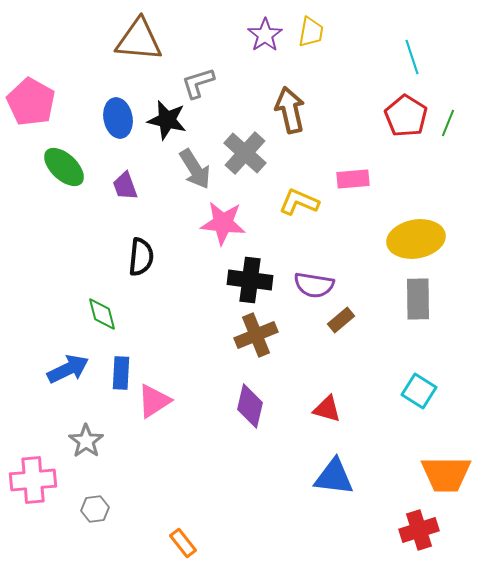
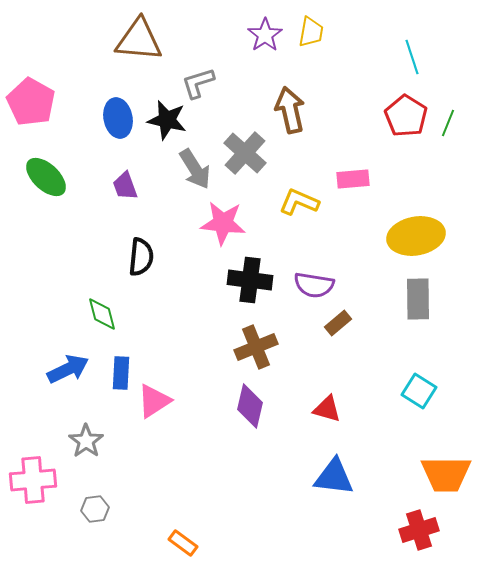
green ellipse: moved 18 px left, 10 px down
yellow ellipse: moved 3 px up
brown rectangle: moved 3 px left, 3 px down
brown cross: moved 12 px down
orange rectangle: rotated 16 degrees counterclockwise
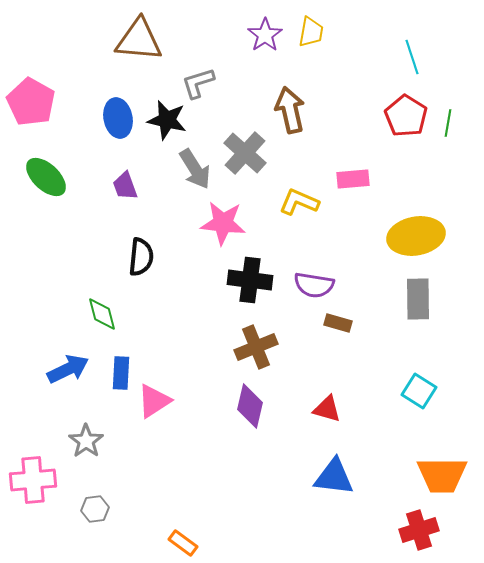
green line: rotated 12 degrees counterclockwise
brown rectangle: rotated 56 degrees clockwise
orange trapezoid: moved 4 px left, 1 px down
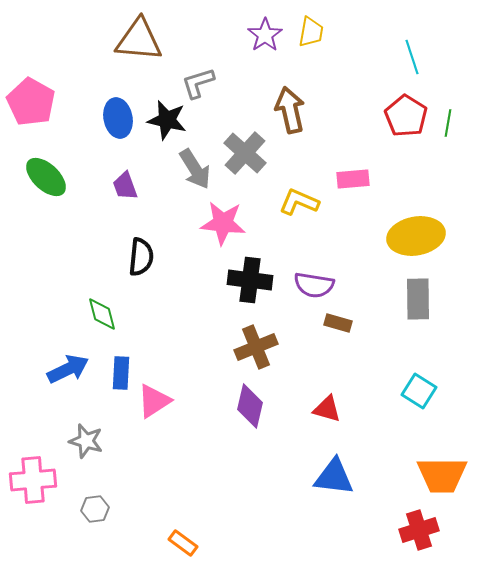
gray star: rotated 20 degrees counterclockwise
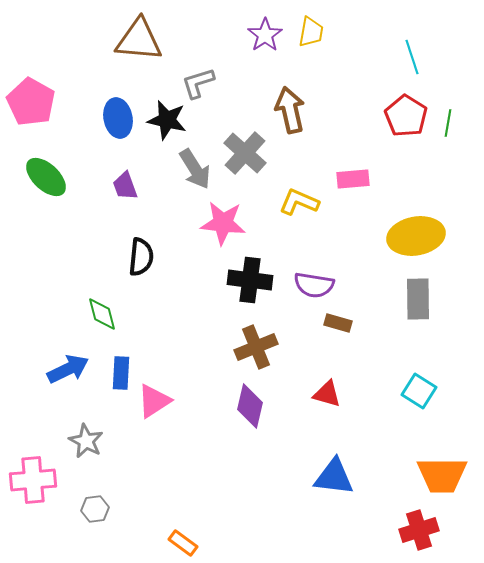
red triangle: moved 15 px up
gray star: rotated 12 degrees clockwise
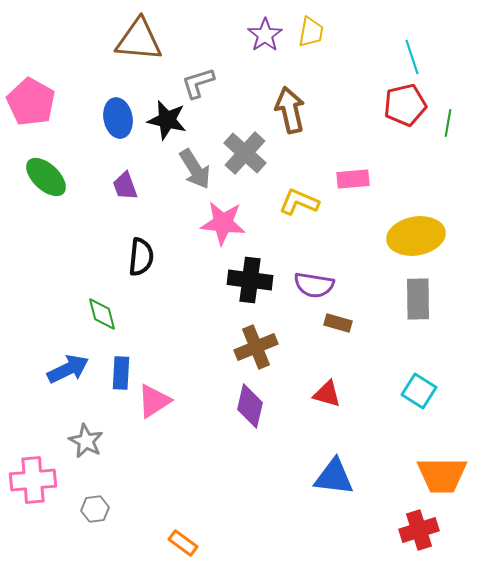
red pentagon: moved 1 px left, 11 px up; rotated 27 degrees clockwise
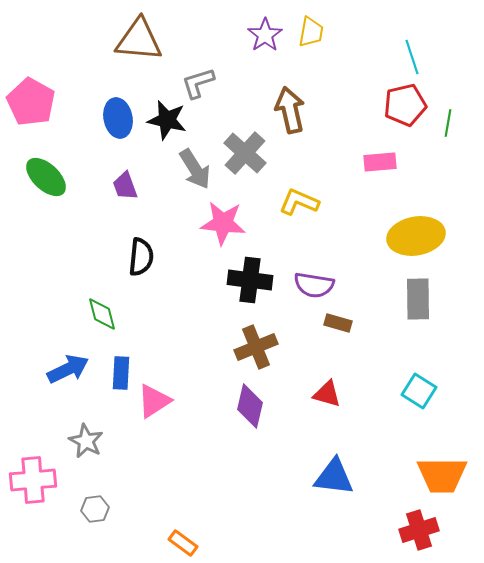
pink rectangle: moved 27 px right, 17 px up
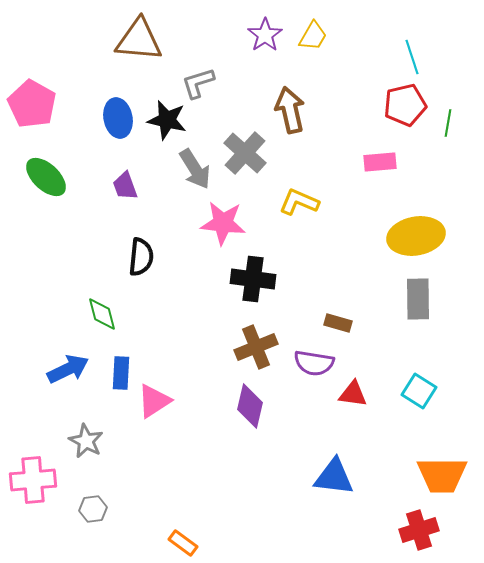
yellow trapezoid: moved 2 px right, 4 px down; rotated 20 degrees clockwise
pink pentagon: moved 1 px right, 2 px down
black cross: moved 3 px right, 1 px up
purple semicircle: moved 78 px down
red triangle: moved 26 px right; rotated 8 degrees counterclockwise
gray hexagon: moved 2 px left
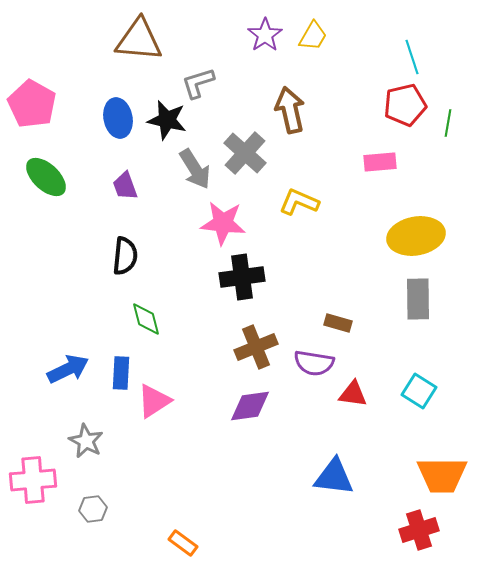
black semicircle: moved 16 px left, 1 px up
black cross: moved 11 px left, 2 px up; rotated 15 degrees counterclockwise
green diamond: moved 44 px right, 5 px down
purple diamond: rotated 69 degrees clockwise
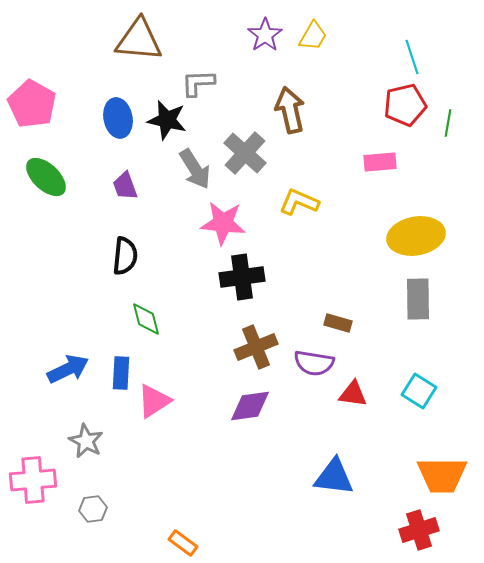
gray L-shape: rotated 15 degrees clockwise
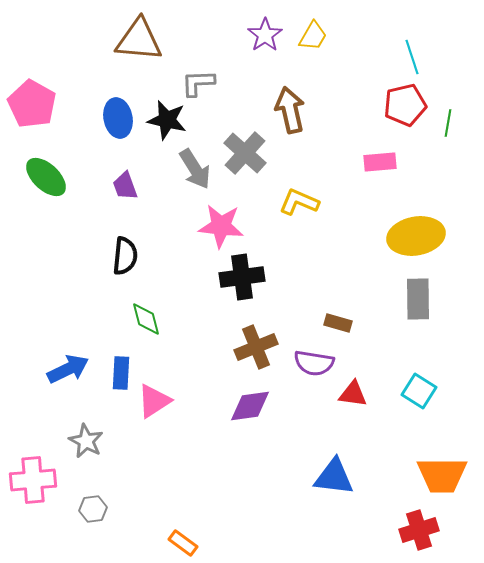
pink star: moved 2 px left, 3 px down
